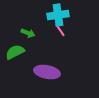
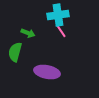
pink line: moved 1 px right, 1 px down
green semicircle: rotated 48 degrees counterclockwise
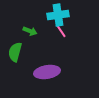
green arrow: moved 2 px right, 2 px up
purple ellipse: rotated 20 degrees counterclockwise
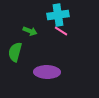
pink line: rotated 24 degrees counterclockwise
purple ellipse: rotated 10 degrees clockwise
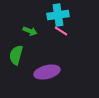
green semicircle: moved 1 px right, 3 px down
purple ellipse: rotated 15 degrees counterclockwise
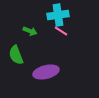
green semicircle: rotated 36 degrees counterclockwise
purple ellipse: moved 1 px left
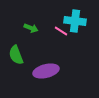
cyan cross: moved 17 px right, 6 px down; rotated 15 degrees clockwise
green arrow: moved 1 px right, 3 px up
purple ellipse: moved 1 px up
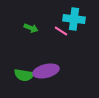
cyan cross: moved 1 px left, 2 px up
green semicircle: moved 8 px right, 20 px down; rotated 60 degrees counterclockwise
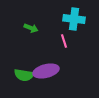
pink line: moved 3 px right, 10 px down; rotated 40 degrees clockwise
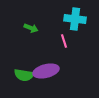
cyan cross: moved 1 px right
